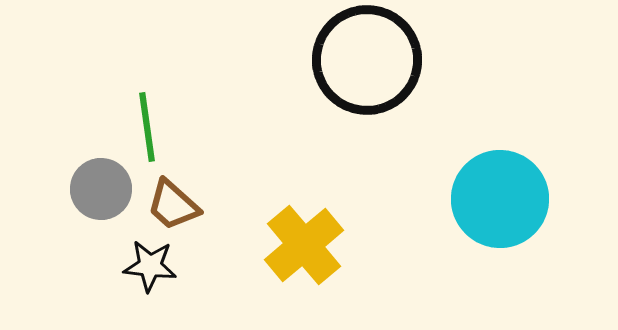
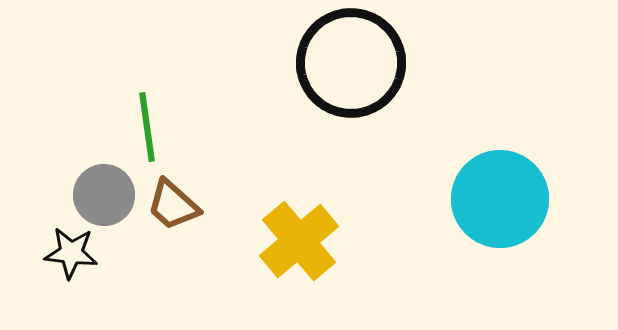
black circle: moved 16 px left, 3 px down
gray circle: moved 3 px right, 6 px down
yellow cross: moved 5 px left, 4 px up
black star: moved 79 px left, 13 px up
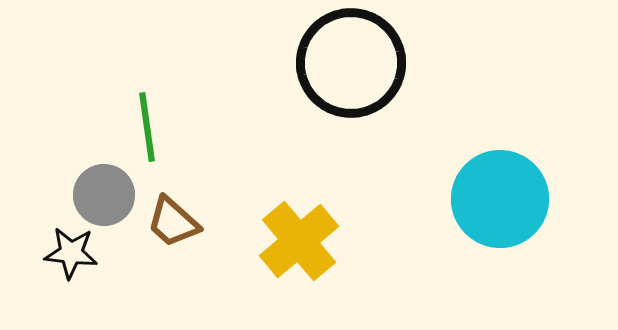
brown trapezoid: moved 17 px down
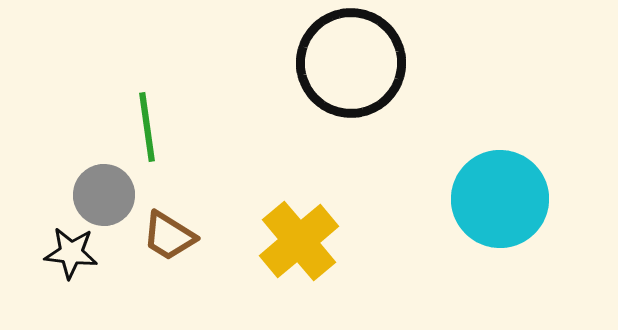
brown trapezoid: moved 4 px left, 14 px down; rotated 10 degrees counterclockwise
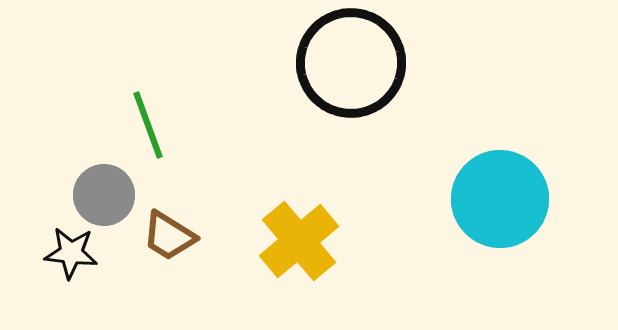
green line: moved 1 px right, 2 px up; rotated 12 degrees counterclockwise
